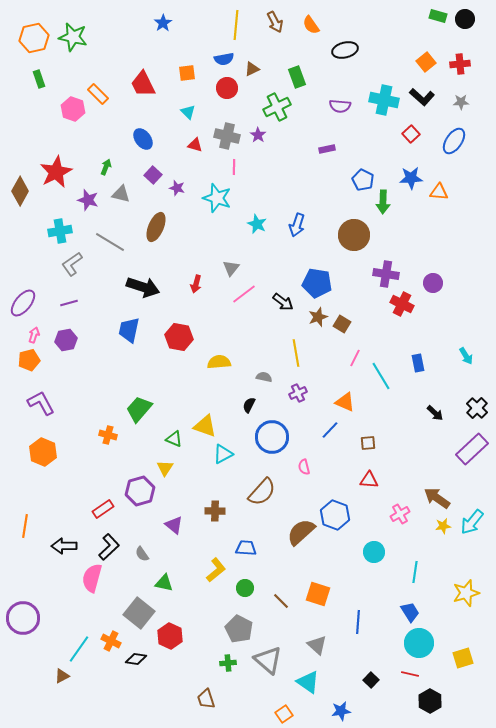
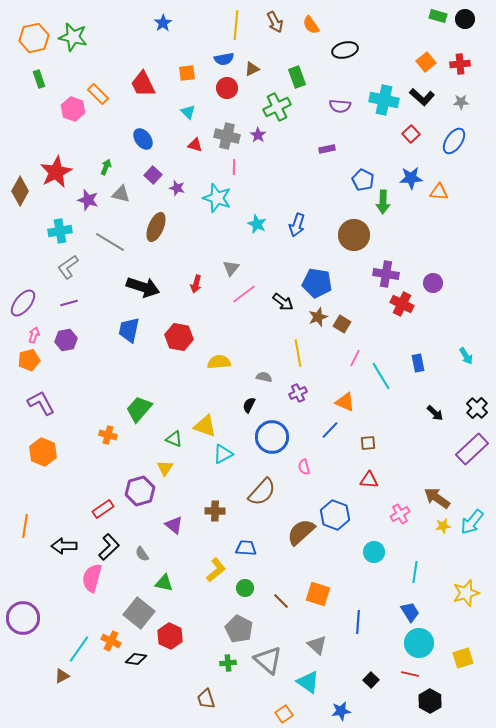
gray L-shape at (72, 264): moved 4 px left, 3 px down
yellow line at (296, 353): moved 2 px right
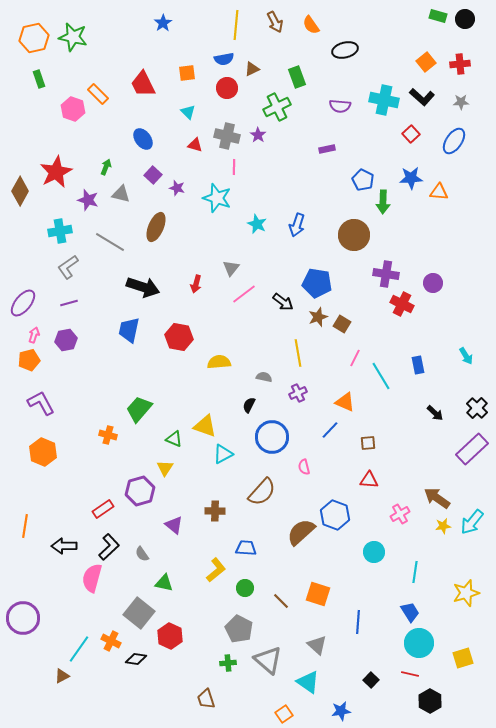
blue rectangle at (418, 363): moved 2 px down
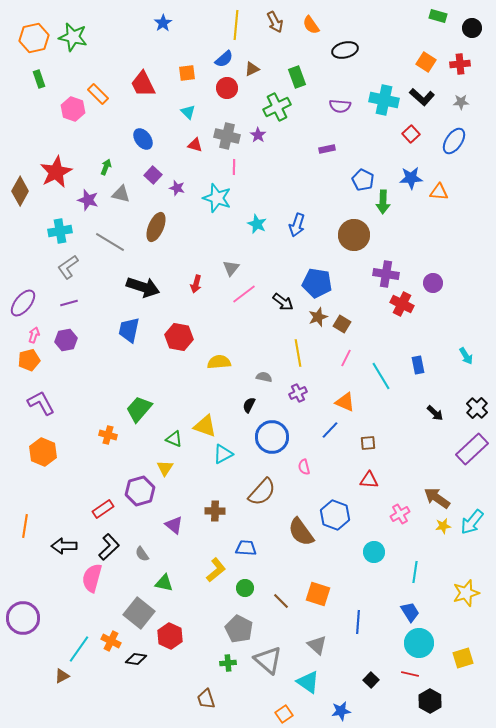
black circle at (465, 19): moved 7 px right, 9 px down
blue semicircle at (224, 59): rotated 30 degrees counterclockwise
orange square at (426, 62): rotated 18 degrees counterclockwise
pink line at (355, 358): moved 9 px left
brown semicircle at (301, 532): rotated 84 degrees counterclockwise
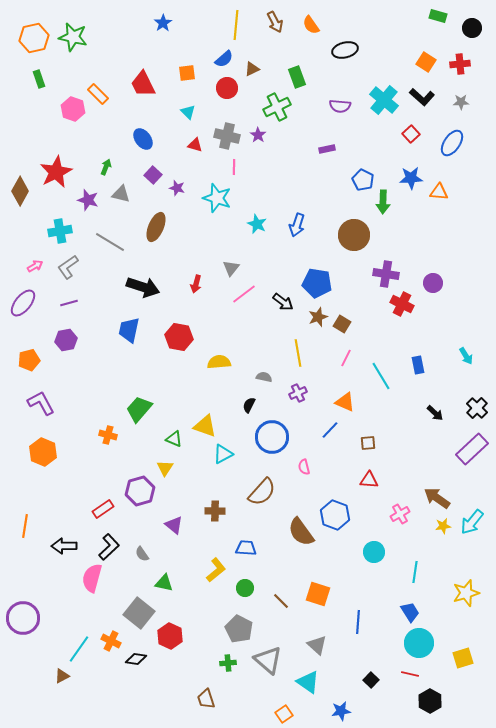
cyan cross at (384, 100): rotated 28 degrees clockwise
blue ellipse at (454, 141): moved 2 px left, 2 px down
pink arrow at (34, 335): moved 1 px right, 69 px up; rotated 42 degrees clockwise
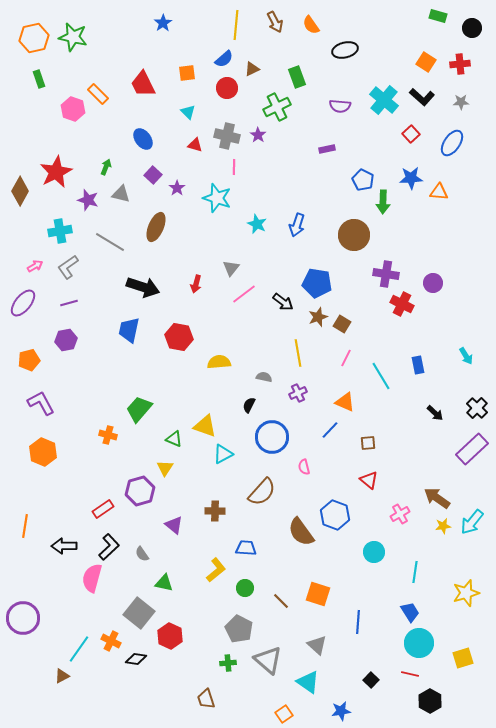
purple star at (177, 188): rotated 21 degrees clockwise
red triangle at (369, 480): rotated 36 degrees clockwise
